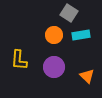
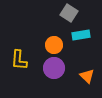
orange circle: moved 10 px down
purple circle: moved 1 px down
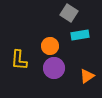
cyan rectangle: moved 1 px left
orange circle: moved 4 px left, 1 px down
orange triangle: rotated 42 degrees clockwise
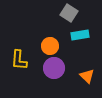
orange triangle: rotated 42 degrees counterclockwise
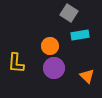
yellow L-shape: moved 3 px left, 3 px down
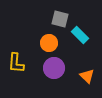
gray square: moved 9 px left, 6 px down; rotated 18 degrees counterclockwise
cyan rectangle: rotated 54 degrees clockwise
orange circle: moved 1 px left, 3 px up
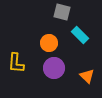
gray square: moved 2 px right, 7 px up
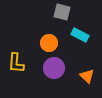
cyan rectangle: rotated 18 degrees counterclockwise
